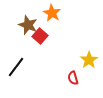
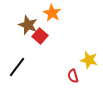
yellow star: rotated 24 degrees counterclockwise
black line: moved 1 px right
red semicircle: moved 2 px up
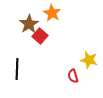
brown star: moved 1 px right, 1 px up; rotated 18 degrees clockwise
black line: moved 2 px down; rotated 35 degrees counterclockwise
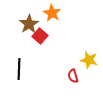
black line: moved 2 px right
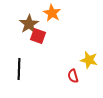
red square: moved 2 px left; rotated 21 degrees counterclockwise
